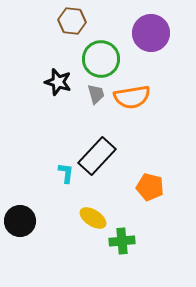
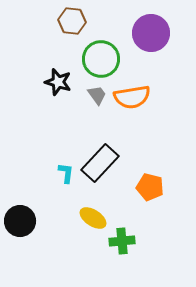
gray trapezoid: moved 1 px right, 1 px down; rotated 20 degrees counterclockwise
black rectangle: moved 3 px right, 7 px down
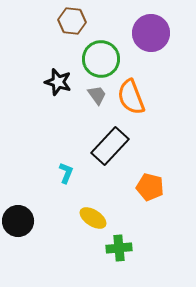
orange semicircle: moved 1 px left; rotated 78 degrees clockwise
black rectangle: moved 10 px right, 17 px up
cyan L-shape: rotated 15 degrees clockwise
black circle: moved 2 px left
green cross: moved 3 px left, 7 px down
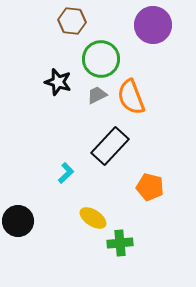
purple circle: moved 2 px right, 8 px up
gray trapezoid: rotated 80 degrees counterclockwise
cyan L-shape: rotated 25 degrees clockwise
green cross: moved 1 px right, 5 px up
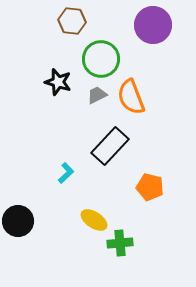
yellow ellipse: moved 1 px right, 2 px down
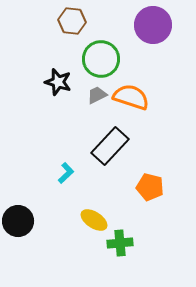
orange semicircle: rotated 129 degrees clockwise
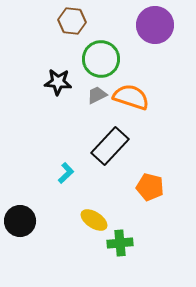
purple circle: moved 2 px right
black star: rotated 12 degrees counterclockwise
black circle: moved 2 px right
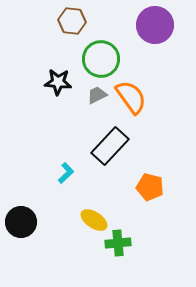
orange semicircle: rotated 36 degrees clockwise
black circle: moved 1 px right, 1 px down
green cross: moved 2 px left
